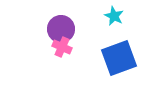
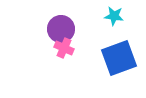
cyan star: rotated 18 degrees counterclockwise
pink cross: moved 2 px right, 1 px down
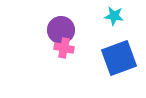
purple circle: moved 1 px down
pink cross: rotated 12 degrees counterclockwise
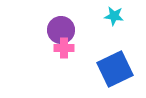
pink cross: rotated 12 degrees counterclockwise
blue square: moved 4 px left, 11 px down; rotated 6 degrees counterclockwise
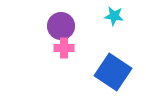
purple circle: moved 4 px up
blue square: moved 2 px left, 3 px down; rotated 30 degrees counterclockwise
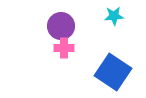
cyan star: rotated 12 degrees counterclockwise
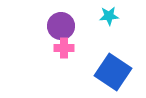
cyan star: moved 5 px left
